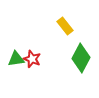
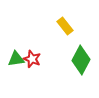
green diamond: moved 2 px down
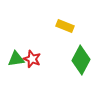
yellow rectangle: rotated 30 degrees counterclockwise
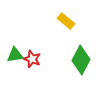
yellow rectangle: moved 1 px right, 5 px up; rotated 18 degrees clockwise
green triangle: moved 1 px left, 4 px up
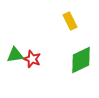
yellow rectangle: moved 4 px right; rotated 24 degrees clockwise
green diamond: rotated 36 degrees clockwise
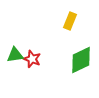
yellow rectangle: rotated 48 degrees clockwise
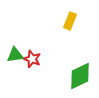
green diamond: moved 1 px left, 16 px down
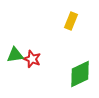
yellow rectangle: moved 1 px right
green diamond: moved 2 px up
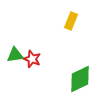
green diamond: moved 5 px down
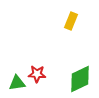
green triangle: moved 2 px right, 28 px down
red star: moved 5 px right, 15 px down; rotated 18 degrees counterclockwise
